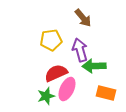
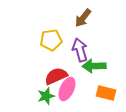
brown arrow: rotated 78 degrees clockwise
red semicircle: moved 3 px down
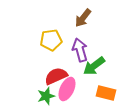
green arrow: rotated 35 degrees counterclockwise
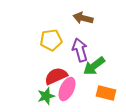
brown arrow: rotated 66 degrees clockwise
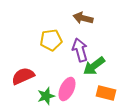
red semicircle: moved 33 px left
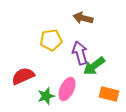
purple arrow: moved 3 px down
orange rectangle: moved 3 px right, 1 px down
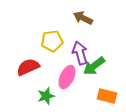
brown arrow: rotated 12 degrees clockwise
yellow pentagon: moved 1 px right, 1 px down
red semicircle: moved 5 px right, 9 px up
pink ellipse: moved 12 px up
orange rectangle: moved 2 px left, 2 px down
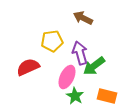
green star: moved 29 px right; rotated 24 degrees counterclockwise
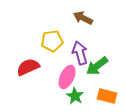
green arrow: moved 3 px right
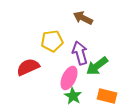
pink ellipse: moved 2 px right, 1 px down
green star: moved 2 px left
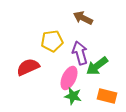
green star: rotated 18 degrees counterclockwise
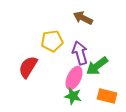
red semicircle: rotated 35 degrees counterclockwise
pink ellipse: moved 5 px right
